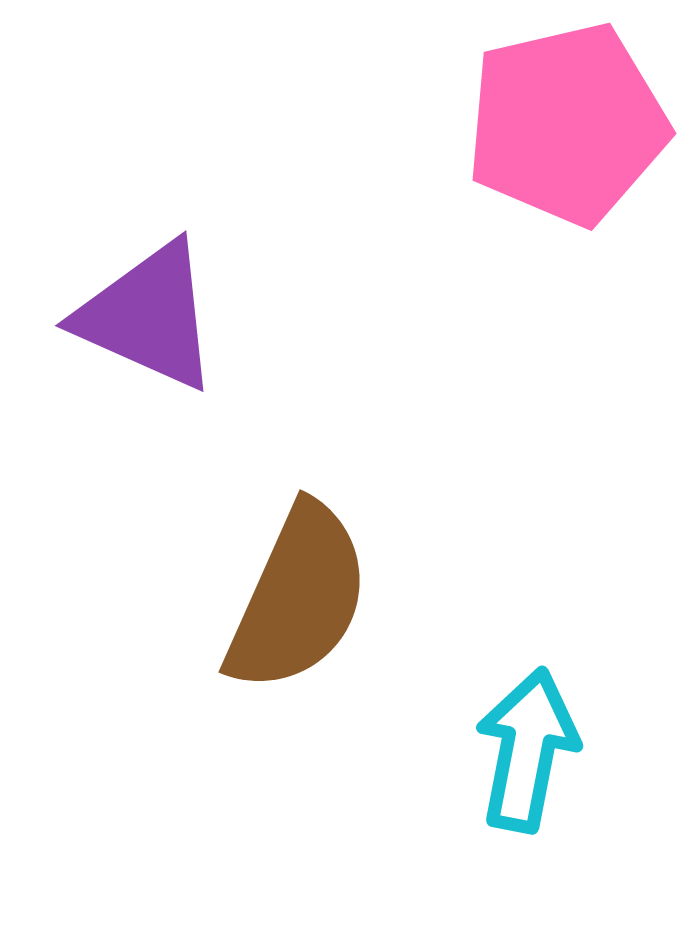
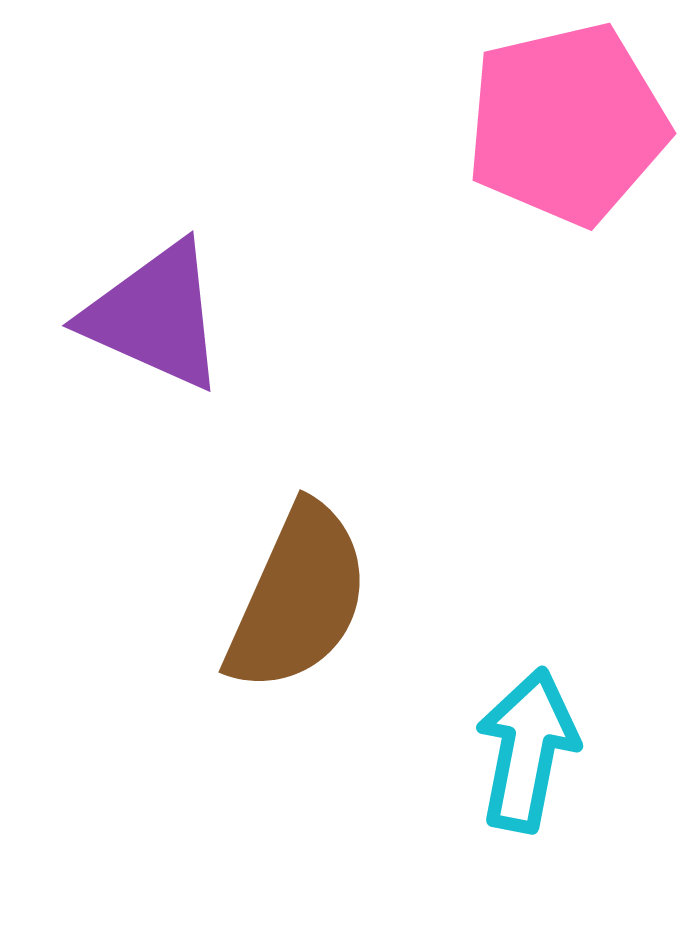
purple triangle: moved 7 px right
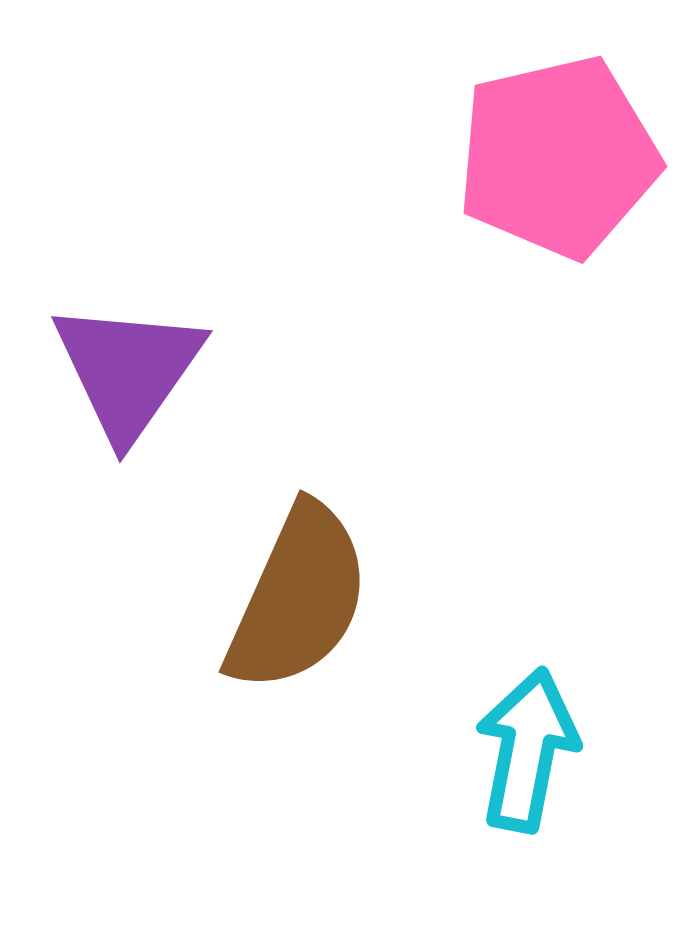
pink pentagon: moved 9 px left, 33 px down
purple triangle: moved 27 px left, 54 px down; rotated 41 degrees clockwise
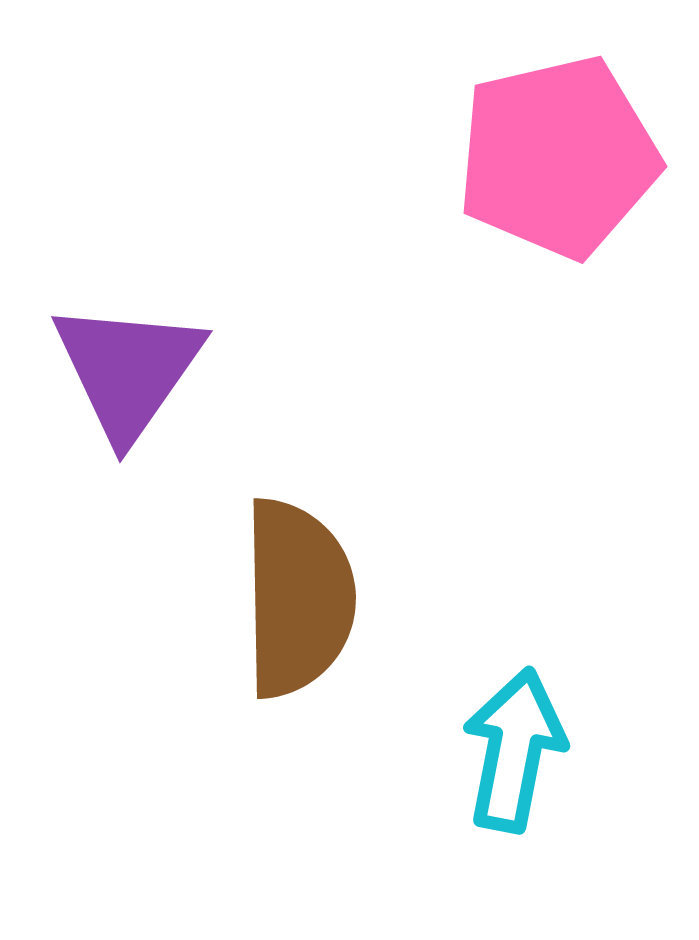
brown semicircle: rotated 25 degrees counterclockwise
cyan arrow: moved 13 px left
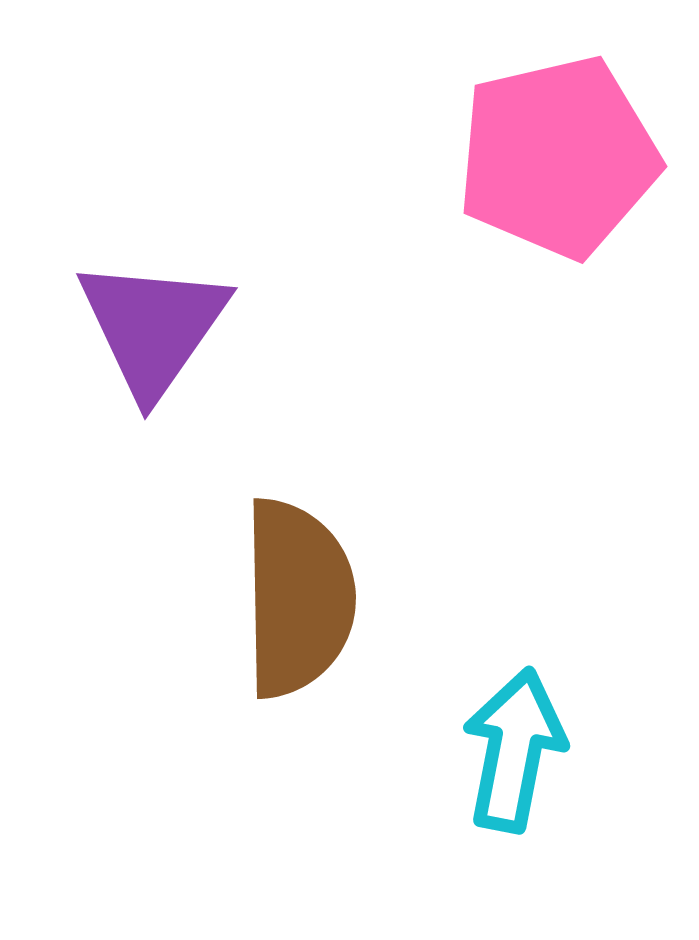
purple triangle: moved 25 px right, 43 px up
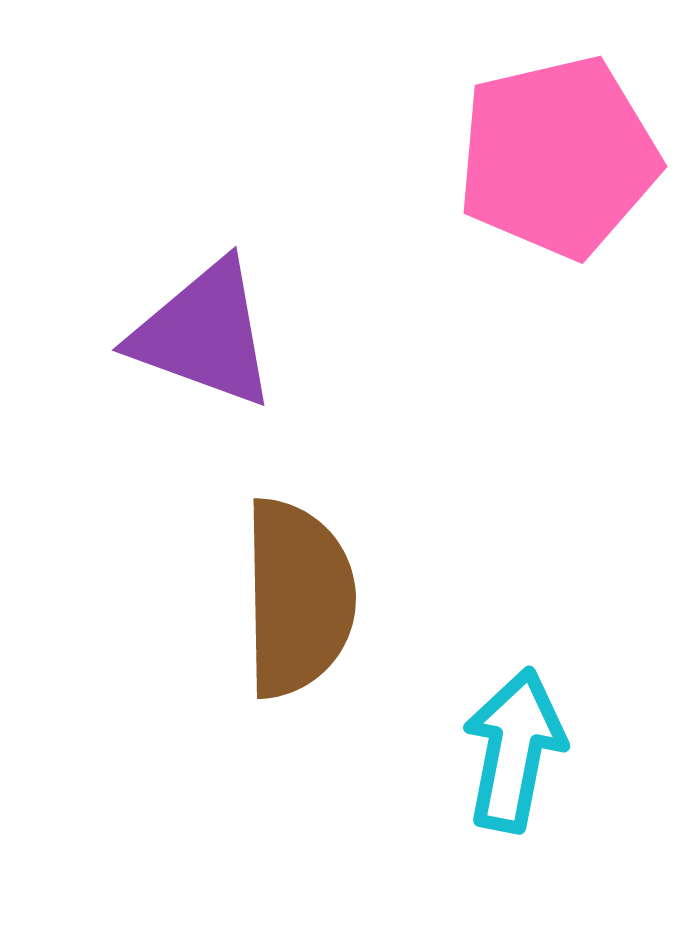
purple triangle: moved 51 px right, 7 px down; rotated 45 degrees counterclockwise
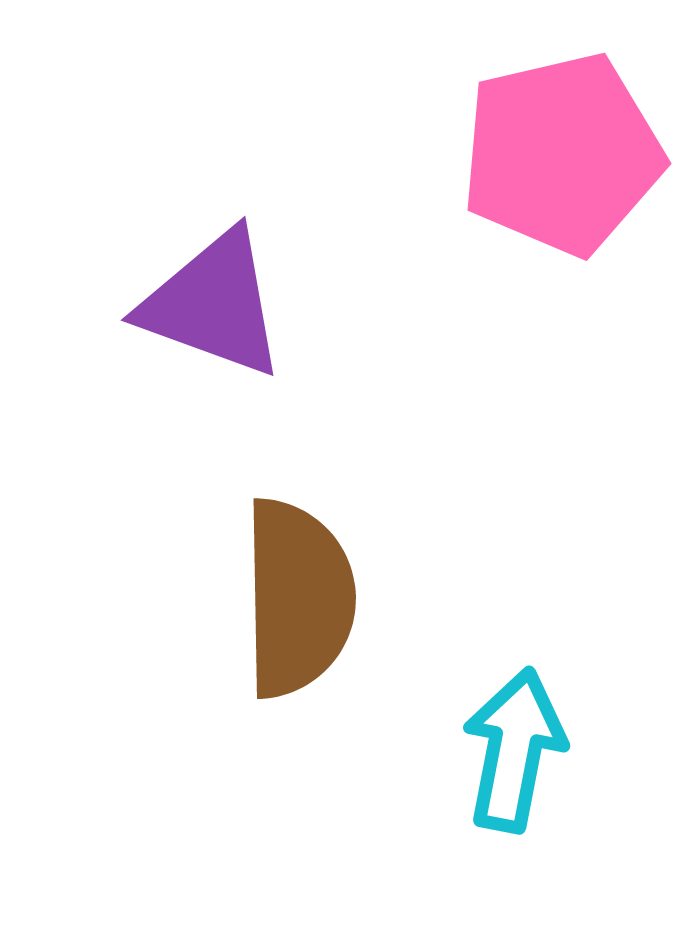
pink pentagon: moved 4 px right, 3 px up
purple triangle: moved 9 px right, 30 px up
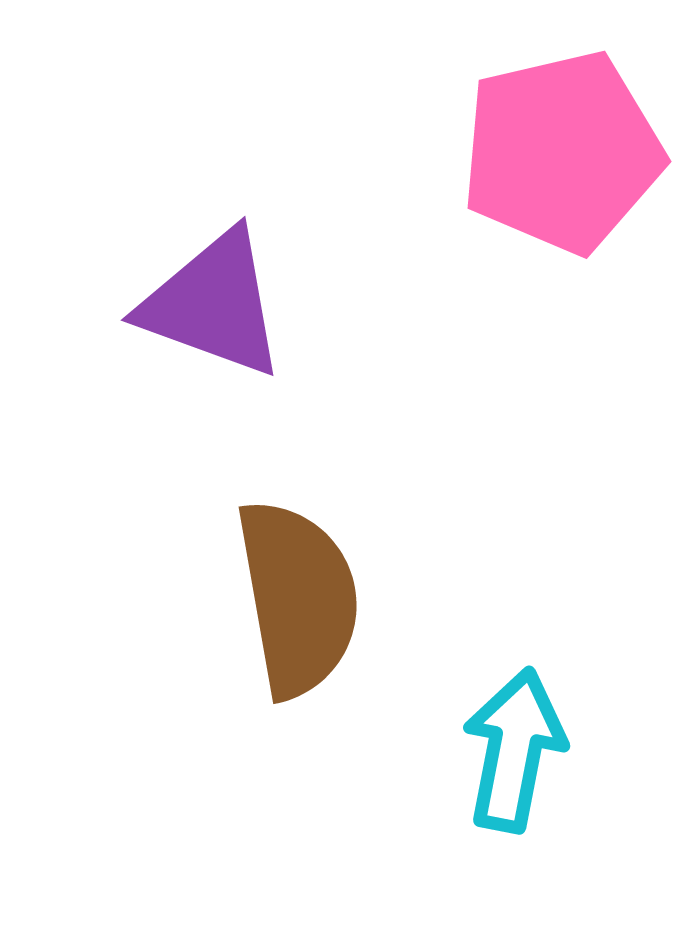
pink pentagon: moved 2 px up
brown semicircle: rotated 9 degrees counterclockwise
